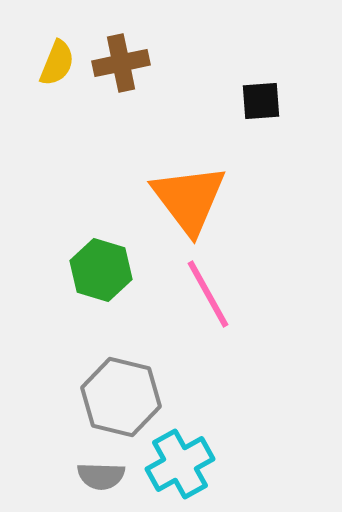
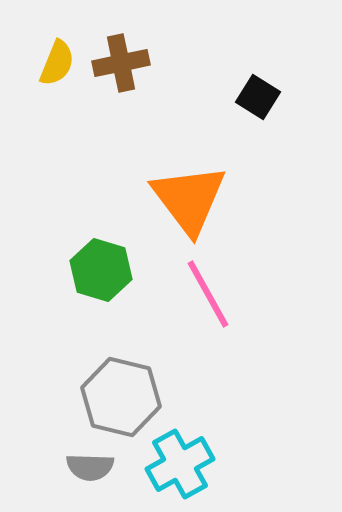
black square: moved 3 px left, 4 px up; rotated 36 degrees clockwise
gray semicircle: moved 11 px left, 9 px up
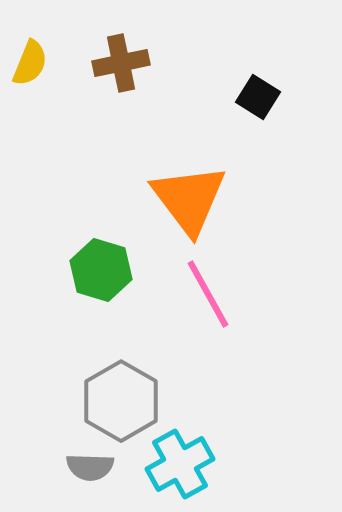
yellow semicircle: moved 27 px left
gray hexagon: moved 4 px down; rotated 16 degrees clockwise
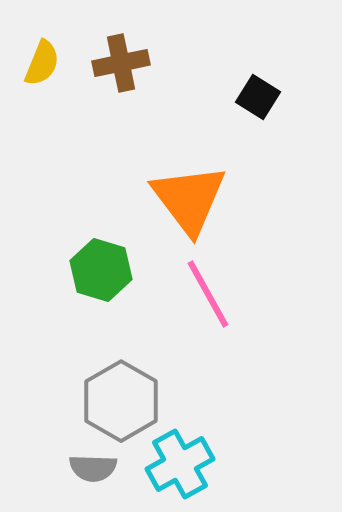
yellow semicircle: moved 12 px right
gray semicircle: moved 3 px right, 1 px down
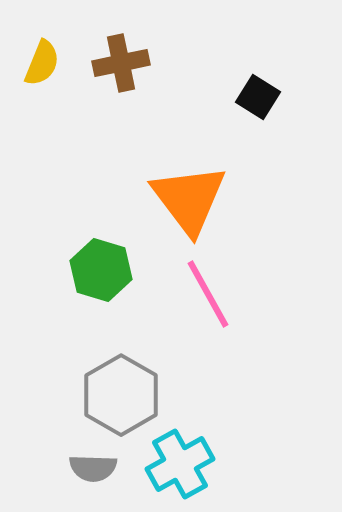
gray hexagon: moved 6 px up
